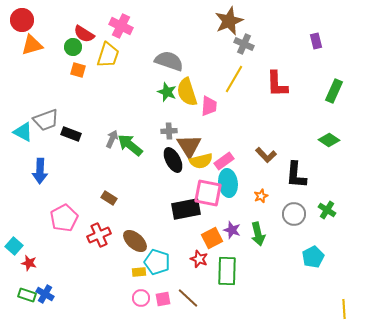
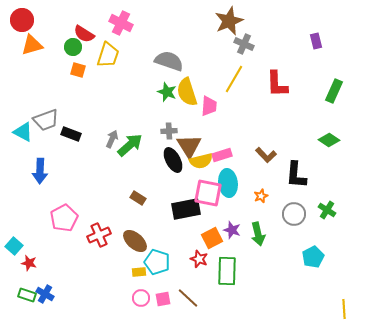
pink cross at (121, 26): moved 3 px up
green arrow at (130, 145): rotated 100 degrees clockwise
pink rectangle at (224, 161): moved 2 px left, 6 px up; rotated 18 degrees clockwise
brown rectangle at (109, 198): moved 29 px right
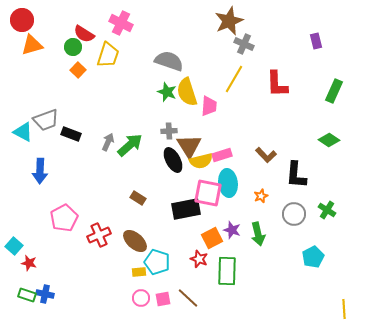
orange square at (78, 70): rotated 28 degrees clockwise
gray arrow at (112, 139): moved 4 px left, 3 px down
blue cross at (45, 294): rotated 18 degrees counterclockwise
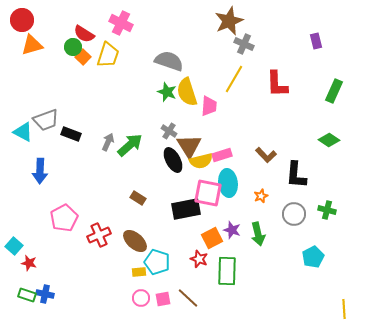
orange square at (78, 70): moved 5 px right, 13 px up
gray cross at (169, 131): rotated 35 degrees clockwise
green cross at (327, 210): rotated 18 degrees counterclockwise
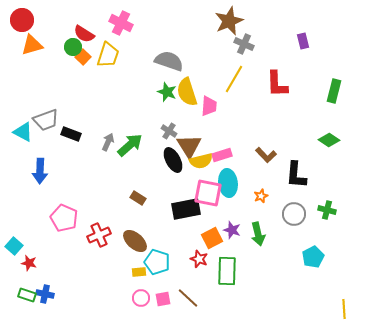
purple rectangle at (316, 41): moved 13 px left
green rectangle at (334, 91): rotated 10 degrees counterclockwise
pink pentagon at (64, 218): rotated 20 degrees counterclockwise
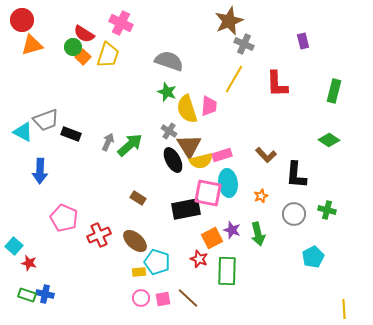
yellow semicircle at (187, 92): moved 17 px down
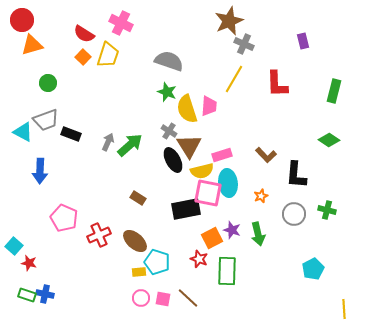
green circle at (73, 47): moved 25 px left, 36 px down
yellow semicircle at (201, 161): moved 1 px right, 10 px down
cyan pentagon at (313, 257): moved 12 px down
pink square at (163, 299): rotated 21 degrees clockwise
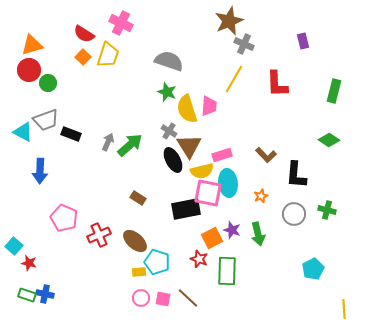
red circle at (22, 20): moved 7 px right, 50 px down
